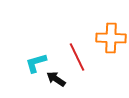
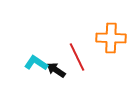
cyan L-shape: rotated 50 degrees clockwise
black arrow: moved 9 px up
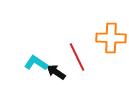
black arrow: moved 2 px down
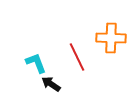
cyan L-shape: rotated 35 degrees clockwise
black arrow: moved 5 px left, 12 px down
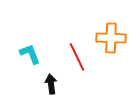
cyan L-shape: moved 6 px left, 9 px up
black arrow: rotated 48 degrees clockwise
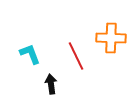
red line: moved 1 px left, 1 px up
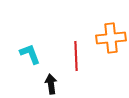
orange cross: rotated 8 degrees counterclockwise
red line: rotated 24 degrees clockwise
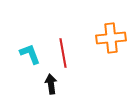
red line: moved 13 px left, 3 px up; rotated 8 degrees counterclockwise
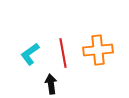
orange cross: moved 13 px left, 12 px down
cyan L-shape: rotated 105 degrees counterclockwise
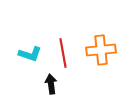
orange cross: moved 3 px right
cyan L-shape: rotated 125 degrees counterclockwise
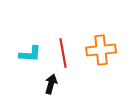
cyan L-shape: rotated 15 degrees counterclockwise
black arrow: rotated 24 degrees clockwise
